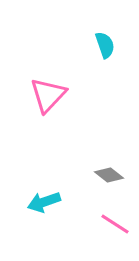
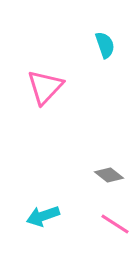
pink triangle: moved 3 px left, 8 px up
cyan arrow: moved 1 px left, 14 px down
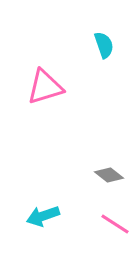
cyan semicircle: moved 1 px left
pink triangle: rotated 30 degrees clockwise
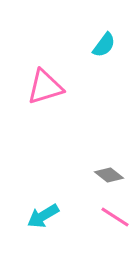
cyan semicircle: rotated 56 degrees clockwise
cyan arrow: rotated 12 degrees counterclockwise
pink line: moved 7 px up
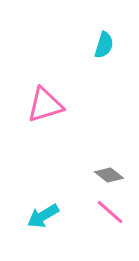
cyan semicircle: rotated 20 degrees counterclockwise
pink triangle: moved 18 px down
pink line: moved 5 px left, 5 px up; rotated 8 degrees clockwise
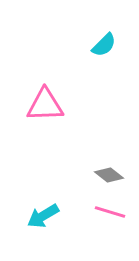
cyan semicircle: rotated 28 degrees clockwise
pink triangle: rotated 15 degrees clockwise
pink line: rotated 24 degrees counterclockwise
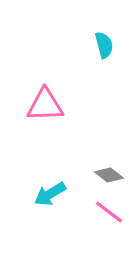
cyan semicircle: rotated 60 degrees counterclockwise
pink line: moved 1 px left; rotated 20 degrees clockwise
cyan arrow: moved 7 px right, 22 px up
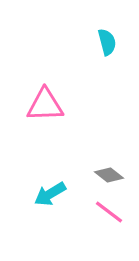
cyan semicircle: moved 3 px right, 3 px up
